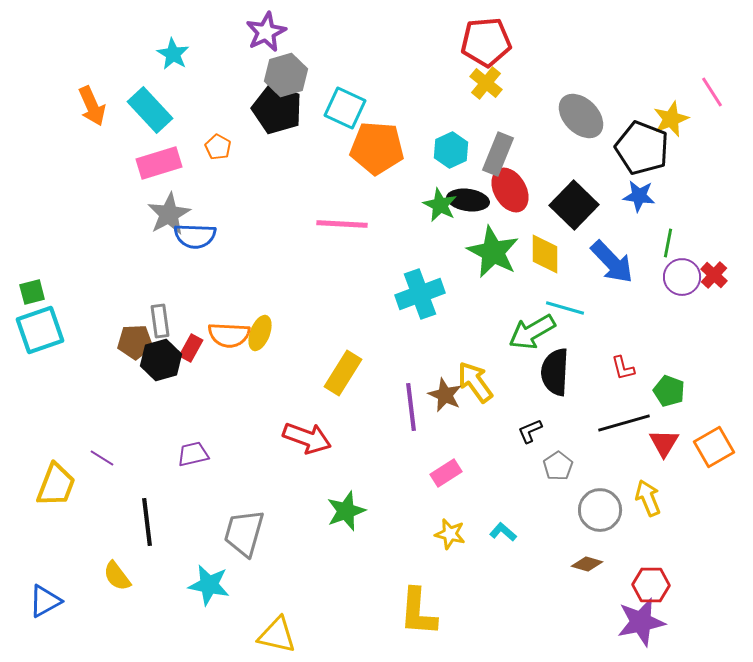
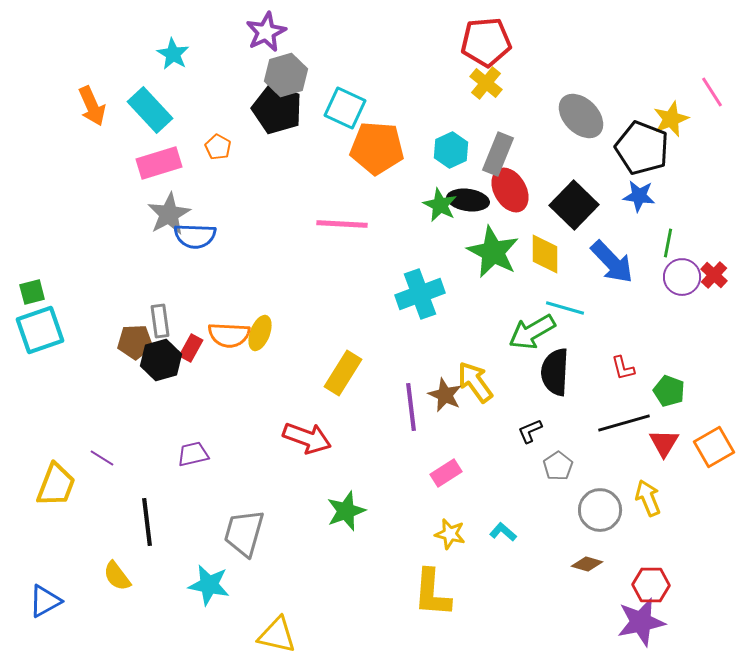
yellow L-shape at (418, 612): moved 14 px right, 19 px up
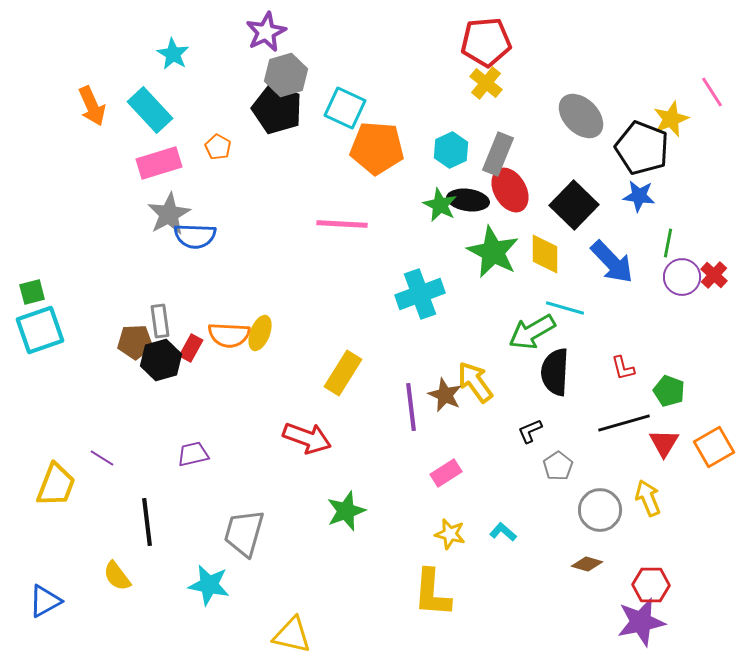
yellow triangle at (277, 635): moved 15 px right
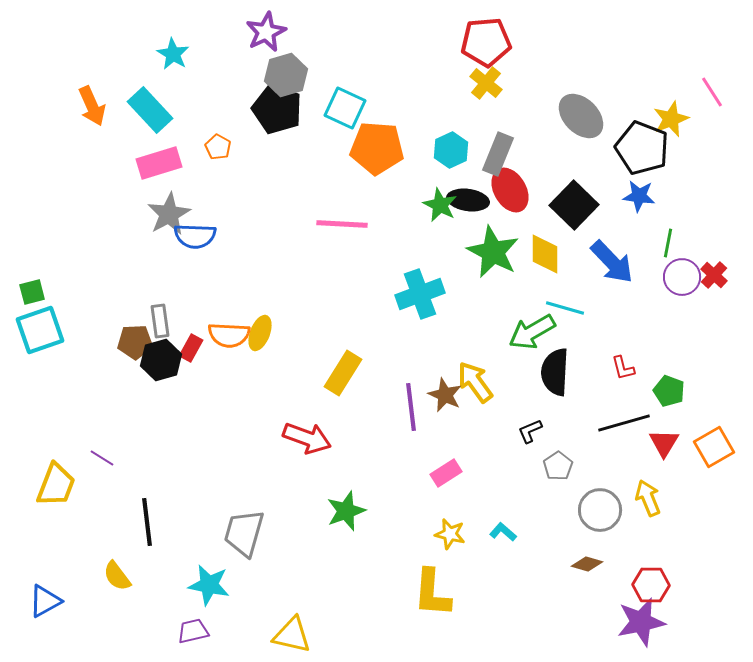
purple trapezoid at (193, 454): moved 177 px down
